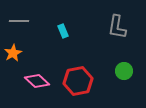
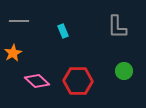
gray L-shape: rotated 10 degrees counterclockwise
red hexagon: rotated 12 degrees clockwise
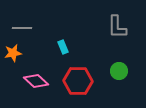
gray line: moved 3 px right, 7 px down
cyan rectangle: moved 16 px down
orange star: rotated 18 degrees clockwise
green circle: moved 5 px left
pink diamond: moved 1 px left
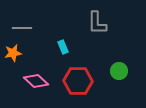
gray L-shape: moved 20 px left, 4 px up
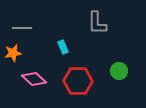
pink diamond: moved 2 px left, 2 px up
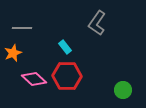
gray L-shape: rotated 35 degrees clockwise
cyan rectangle: moved 2 px right; rotated 16 degrees counterclockwise
orange star: rotated 12 degrees counterclockwise
green circle: moved 4 px right, 19 px down
red hexagon: moved 11 px left, 5 px up
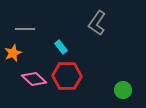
gray line: moved 3 px right, 1 px down
cyan rectangle: moved 4 px left
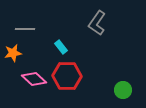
orange star: rotated 12 degrees clockwise
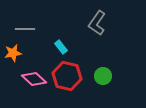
red hexagon: rotated 12 degrees clockwise
green circle: moved 20 px left, 14 px up
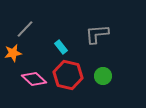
gray L-shape: moved 11 px down; rotated 50 degrees clockwise
gray line: rotated 48 degrees counterclockwise
red hexagon: moved 1 px right, 1 px up
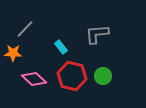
orange star: rotated 12 degrees clockwise
red hexagon: moved 4 px right, 1 px down
